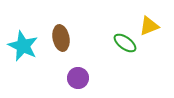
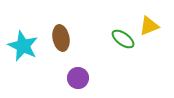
green ellipse: moved 2 px left, 4 px up
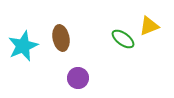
cyan star: rotated 24 degrees clockwise
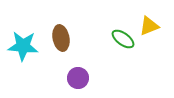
cyan star: rotated 28 degrees clockwise
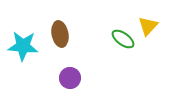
yellow triangle: moved 1 px left; rotated 25 degrees counterclockwise
brown ellipse: moved 1 px left, 4 px up
purple circle: moved 8 px left
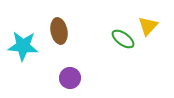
brown ellipse: moved 1 px left, 3 px up
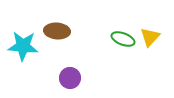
yellow triangle: moved 2 px right, 11 px down
brown ellipse: moved 2 px left; rotated 75 degrees counterclockwise
green ellipse: rotated 15 degrees counterclockwise
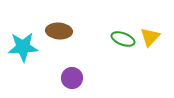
brown ellipse: moved 2 px right
cyan star: moved 1 px down; rotated 8 degrees counterclockwise
purple circle: moved 2 px right
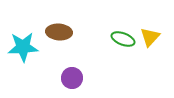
brown ellipse: moved 1 px down
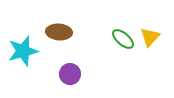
green ellipse: rotated 20 degrees clockwise
cyan star: moved 4 px down; rotated 12 degrees counterclockwise
purple circle: moved 2 px left, 4 px up
